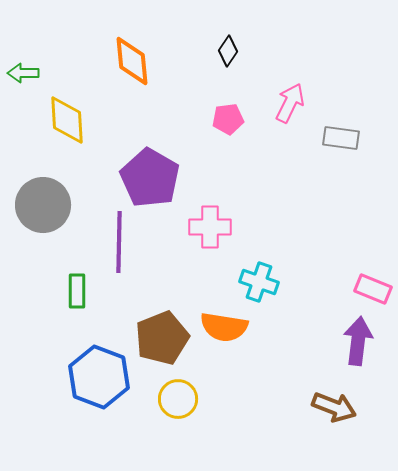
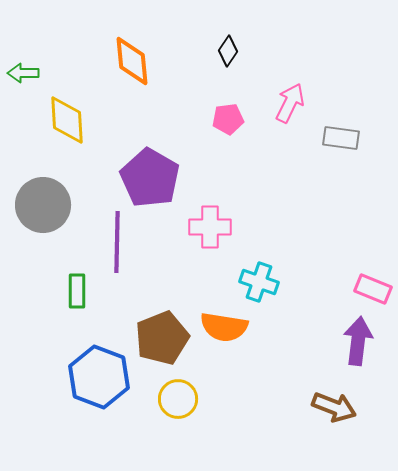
purple line: moved 2 px left
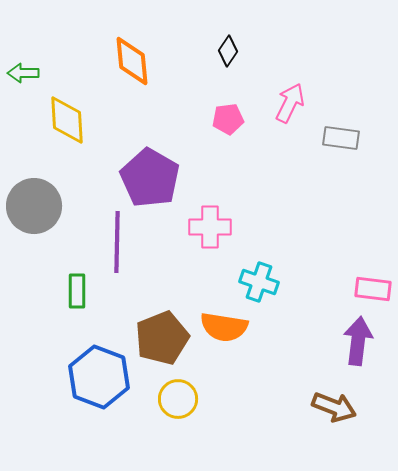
gray circle: moved 9 px left, 1 px down
pink rectangle: rotated 15 degrees counterclockwise
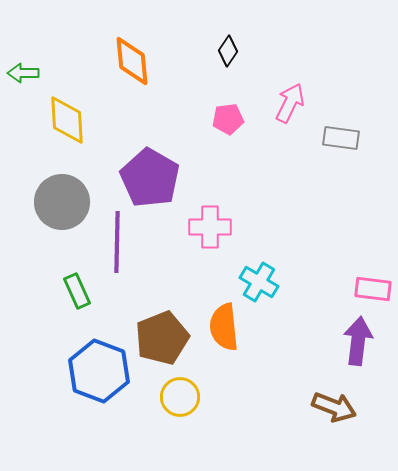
gray circle: moved 28 px right, 4 px up
cyan cross: rotated 12 degrees clockwise
green rectangle: rotated 24 degrees counterclockwise
orange semicircle: rotated 75 degrees clockwise
blue hexagon: moved 6 px up
yellow circle: moved 2 px right, 2 px up
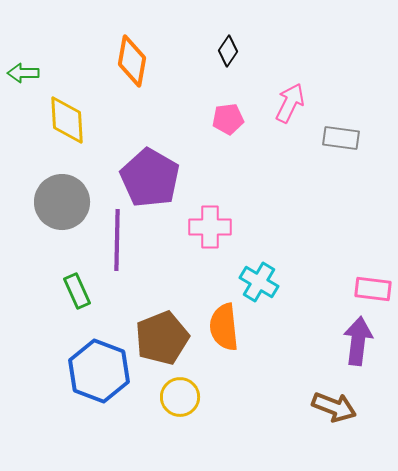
orange diamond: rotated 15 degrees clockwise
purple line: moved 2 px up
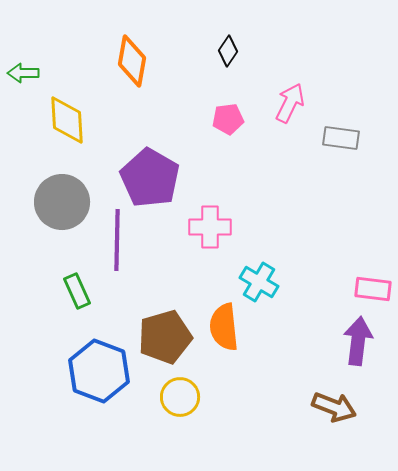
brown pentagon: moved 3 px right, 1 px up; rotated 6 degrees clockwise
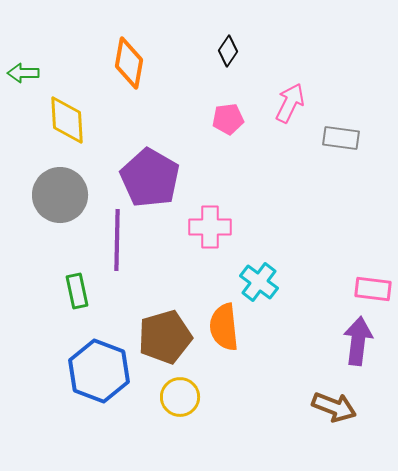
orange diamond: moved 3 px left, 2 px down
gray circle: moved 2 px left, 7 px up
cyan cross: rotated 6 degrees clockwise
green rectangle: rotated 12 degrees clockwise
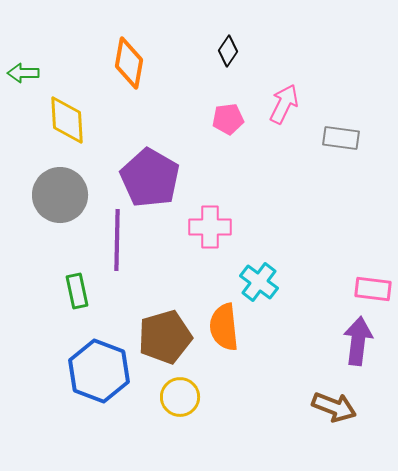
pink arrow: moved 6 px left, 1 px down
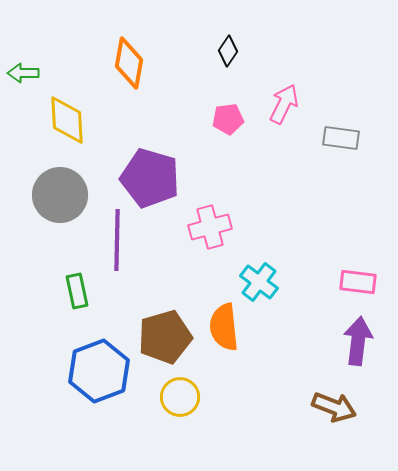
purple pentagon: rotated 14 degrees counterclockwise
pink cross: rotated 15 degrees counterclockwise
pink rectangle: moved 15 px left, 7 px up
blue hexagon: rotated 18 degrees clockwise
